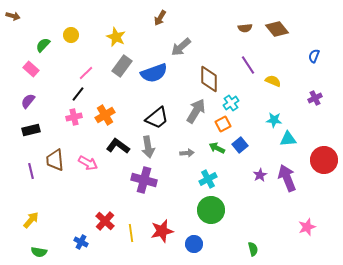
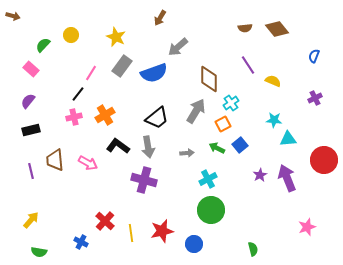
gray arrow at (181, 47): moved 3 px left
pink line at (86, 73): moved 5 px right; rotated 14 degrees counterclockwise
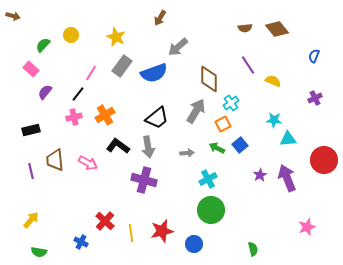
purple semicircle at (28, 101): moved 17 px right, 9 px up
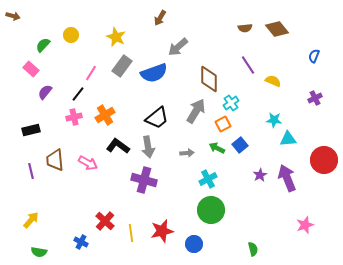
pink star at (307, 227): moved 2 px left, 2 px up
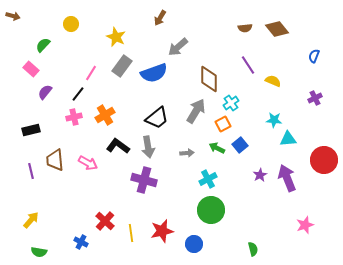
yellow circle at (71, 35): moved 11 px up
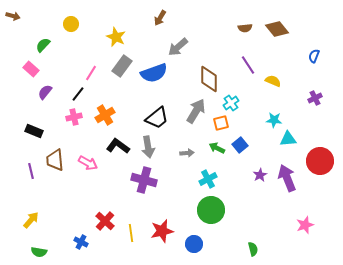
orange square at (223, 124): moved 2 px left, 1 px up; rotated 14 degrees clockwise
black rectangle at (31, 130): moved 3 px right, 1 px down; rotated 36 degrees clockwise
red circle at (324, 160): moved 4 px left, 1 px down
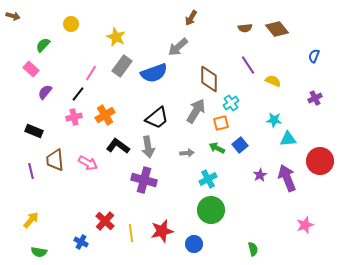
brown arrow at (160, 18): moved 31 px right
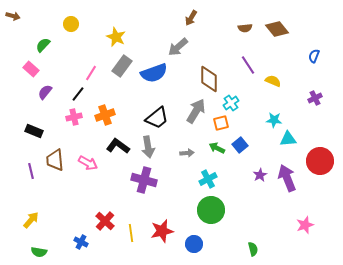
orange cross at (105, 115): rotated 12 degrees clockwise
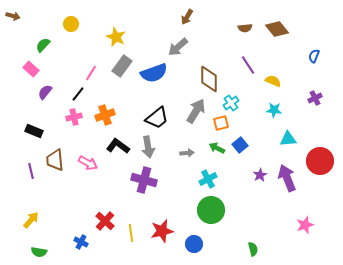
brown arrow at (191, 18): moved 4 px left, 1 px up
cyan star at (274, 120): moved 10 px up
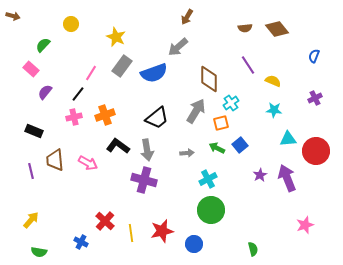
gray arrow at (148, 147): moved 1 px left, 3 px down
red circle at (320, 161): moved 4 px left, 10 px up
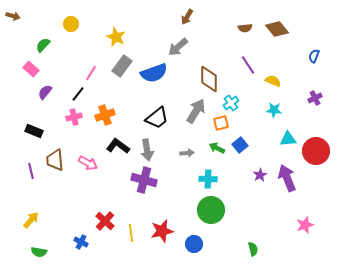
cyan cross at (208, 179): rotated 30 degrees clockwise
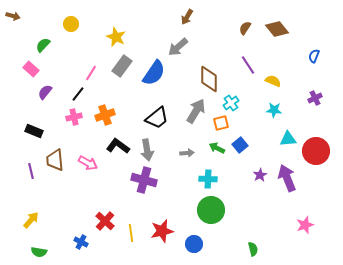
brown semicircle at (245, 28): rotated 128 degrees clockwise
blue semicircle at (154, 73): rotated 36 degrees counterclockwise
